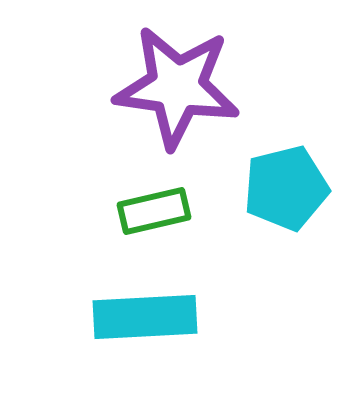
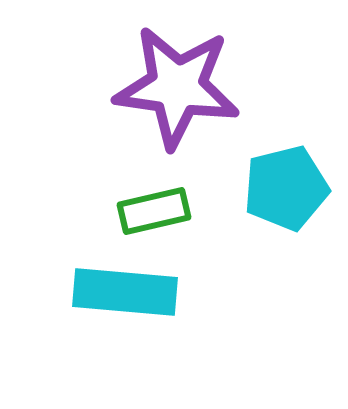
cyan rectangle: moved 20 px left, 25 px up; rotated 8 degrees clockwise
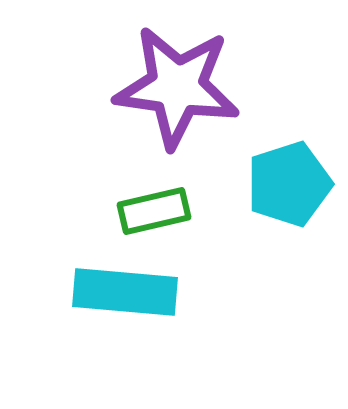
cyan pentagon: moved 3 px right, 4 px up; rotated 4 degrees counterclockwise
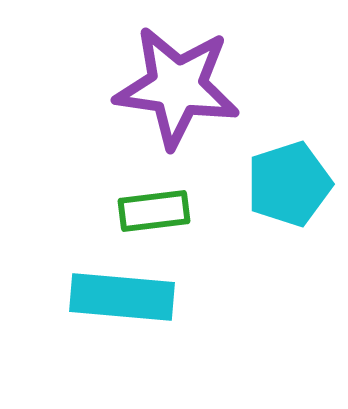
green rectangle: rotated 6 degrees clockwise
cyan rectangle: moved 3 px left, 5 px down
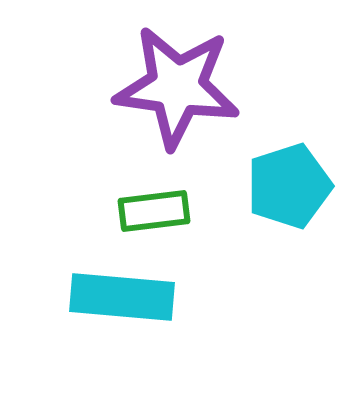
cyan pentagon: moved 2 px down
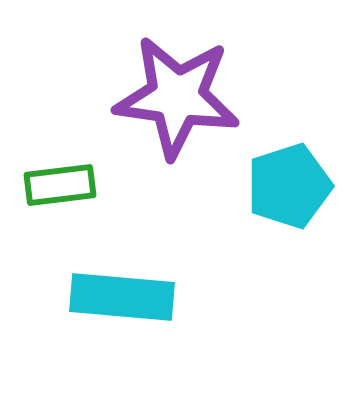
purple star: moved 10 px down
green rectangle: moved 94 px left, 26 px up
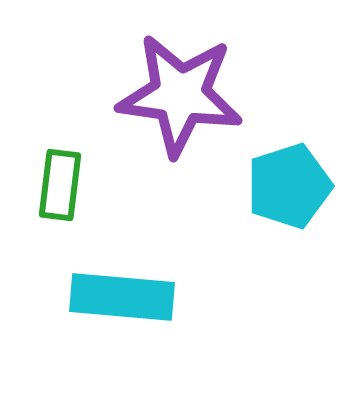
purple star: moved 3 px right, 2 px up
green rectangle: rotated 76 degrees counterclockwise
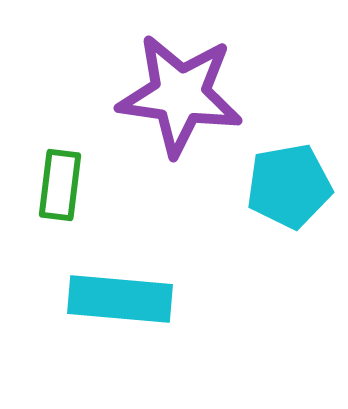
cyan pentagon: rotated 8 degrees clockwise
cyan rectangle: moved 2 px left, 2 px down
